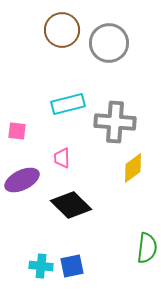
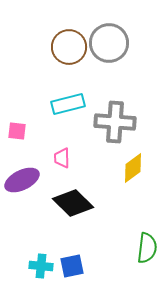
brown circle: moved 7 px right, 17 px down
black diamond: moved 2 px right, 2 px up
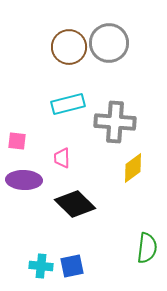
pink square: moved 10 px down
purple ellipse: moved 2 px right; rotated 28 degrees clockwise
black diamond: moved 2 px right, 1 px down
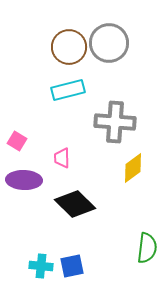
cyan rectangle: moved 14 px up
pink square: rotated 24 degrees clockwise
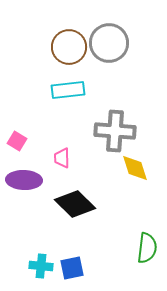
cyan rectangle: rotated 8 degrees clockwise
gray cross: moved 9 px down
yellow diamond: moved 2 px right; rotated 72 degrees counterclockwise
blue square: moved 2 px down
